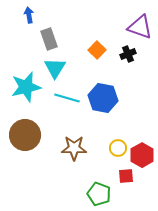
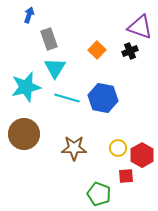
blue arrow: rotated 28 degrees clockwise
black cross: moved 2 px right, 3 px up
brown circle: moved 1 px left, 1 px up
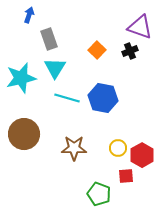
cyan star: moved 5 px left, 9 px up
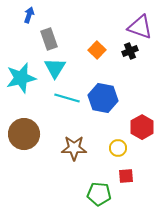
red hexagon: moved 28 px up
green pentagon: rotated 15 degrees counterclockwise
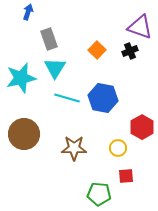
blue arrow: moved 1 px left, 3 px up
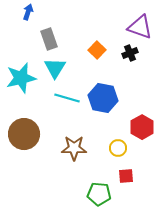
black cross: moved 2 px down
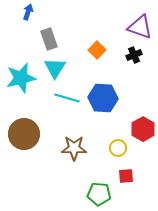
black cross: moved 4 px right, 2 px down
blue hexagon: rotated 8 degrees counterclockwise
red hexagon: moved 1 px right, 2 px down
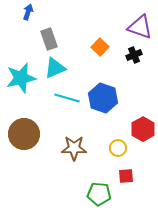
orange square: moved 3 px right, 3 px up
cyan triangle: rotated 35 degrees clockwise
blue hexagon: rotated 16 degrees clockwise
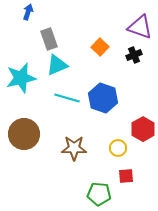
cyan triangle: moved 2 px right, 3 px up
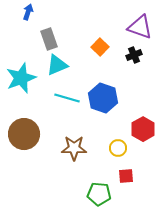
cyan star: rotated 8 degrees counterclockwise
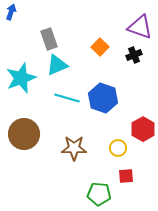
blue arrow: moved 17 px left
